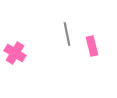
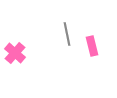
pink cross: rotated 10 degrees clockwise
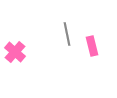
pink cross: moved 1 px up
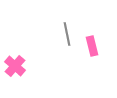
pink cross: moved 14 px down
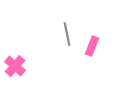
pink rectangle: rotated 36 degrees clockwise
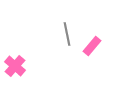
pink rectangle: rotated 18 degrees clockwise
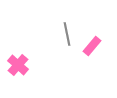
pink cross: moved 3 px right, 1 px up
